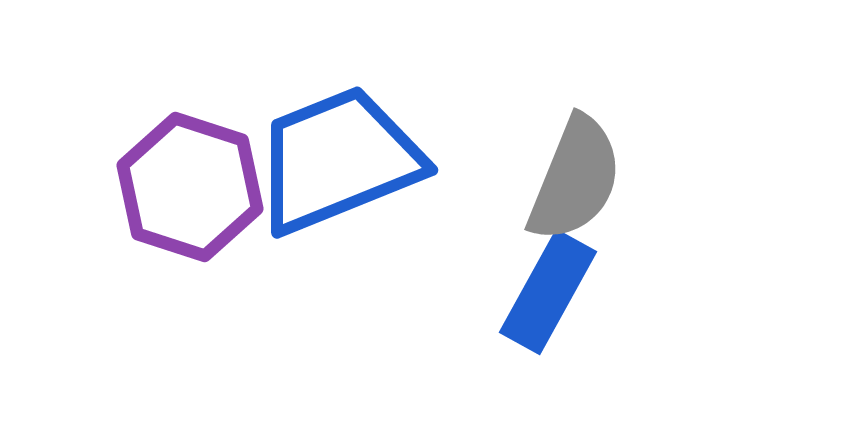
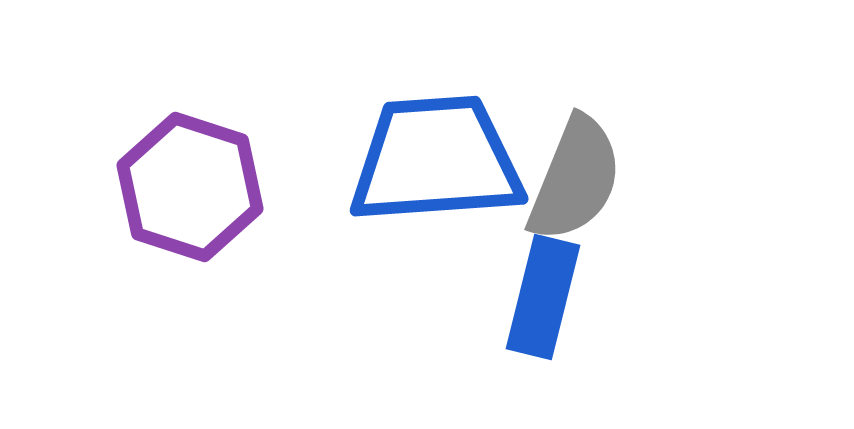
blue trapezoid: moved 98 px right; rotated 18 degrees clockwise
blue rectangle: moved 5 px left, 5 px down; rotated 15 degrees counterclockwise
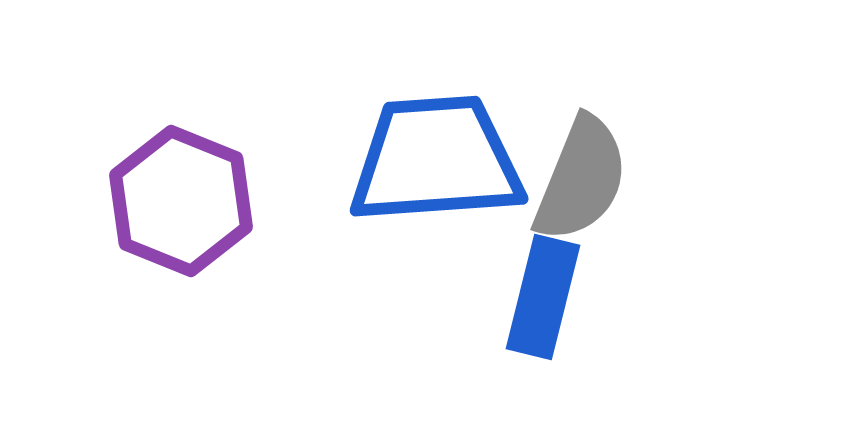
gray semicircle: moved 6 px right
purple hexagon: moved 9 px left, 14 px down; rotated 4 degrees clockwise
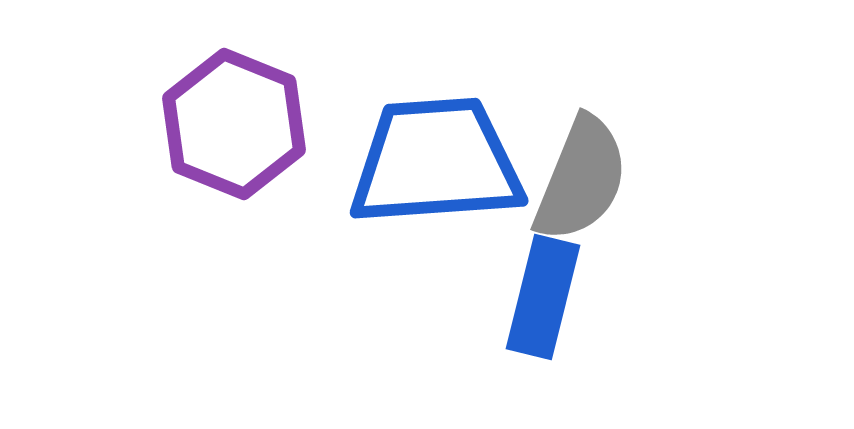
blue trapezoid: moved 2 px down
purple hexagon: moved 53 px right, 77 px up
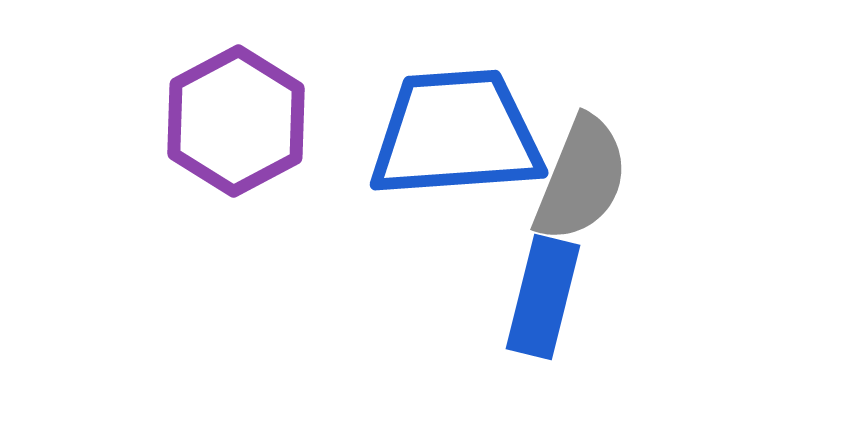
purple hexagon: moved 2 px right, 3 px up; rotated 10 degrees clockwise
blue trapezoid: moved 20 px right, 28 px up
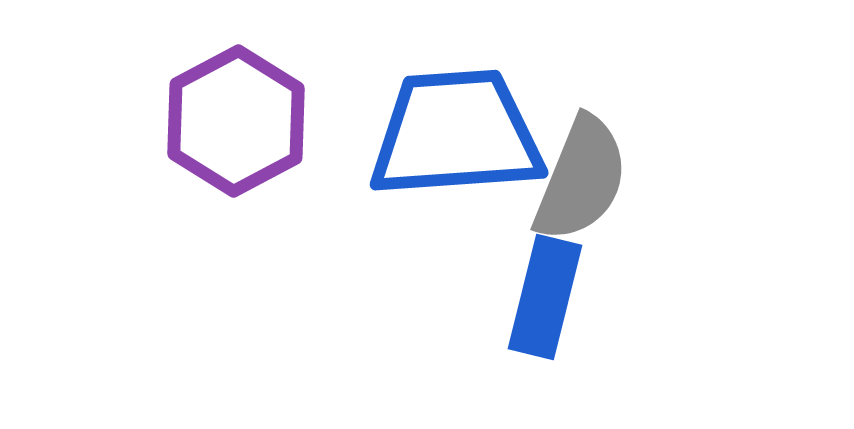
blue rectangle: moved 2 px right
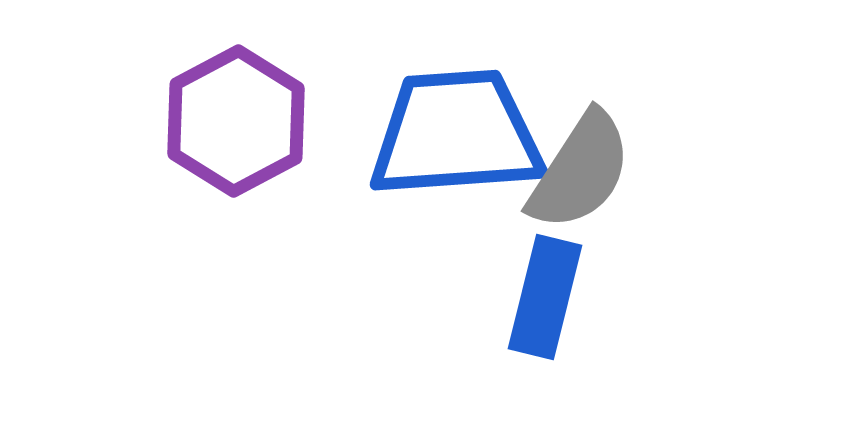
gray semicircle: moved 1 px left, 8 px up; rotated 11 degrees clockwise
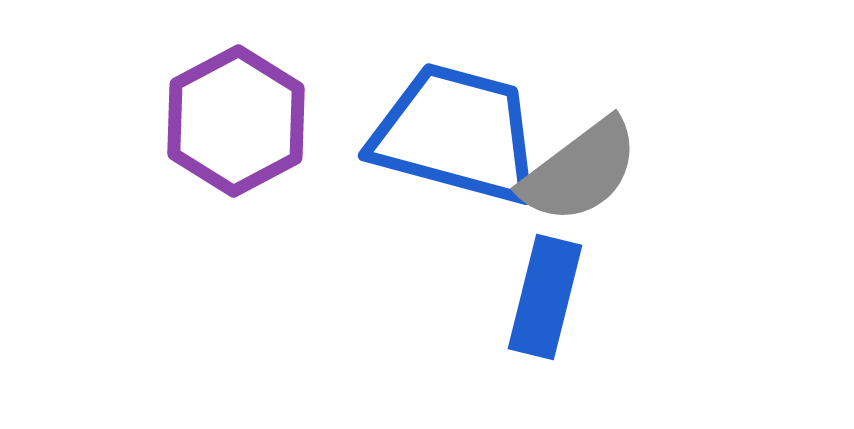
blue trapezoid: rotated 19 degrees clockwise
gray semicircle: rotated 20 degrees clockwise
